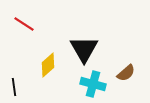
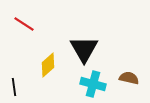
brown semicircle: moved 3 px right, 5 px down; rotated 126 degrees counterclockwise
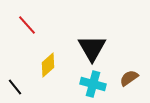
red line: moved 3 px right, 1 px down; rotated 15 degrees clockwise
black triangle: moved 8 px right, 1 px up
brown semicircle: rotated 48 degrees counterclockwise
black line: moved 1 px right; rotated 30 degrees counterclockwise
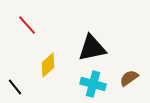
black triangle: rotated 48 degrees clockwise
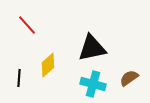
black line: moved 4 px right, 9 px up; rotated 42 degrees clockwise
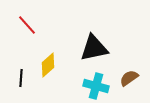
black triangle: moved 2 px right
black line: moved 2 px right
cyan cross: moved 3 px right, 2 px down
